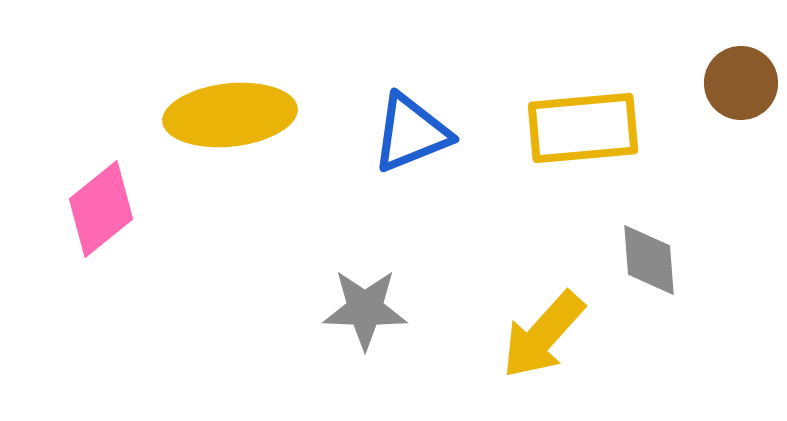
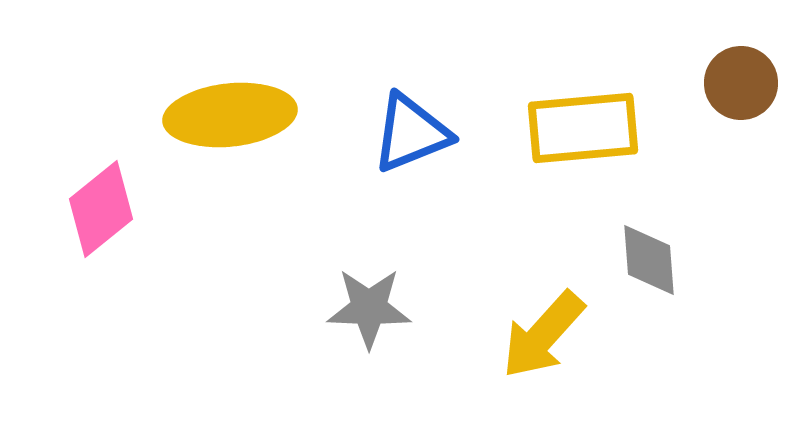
gray star: moved 4 px right, 1 px up
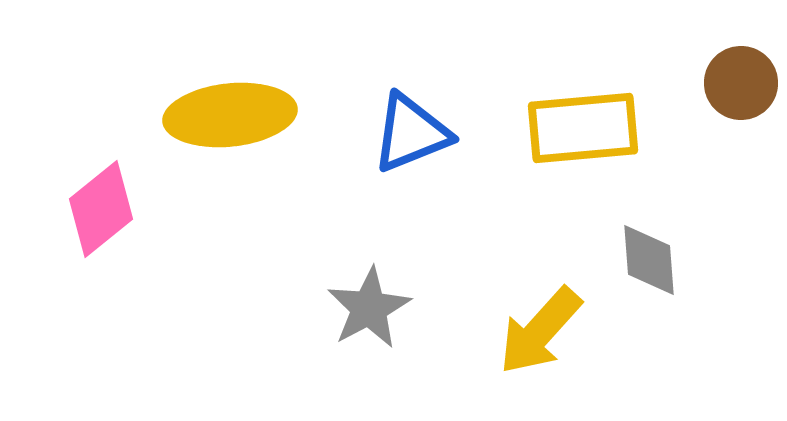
gray star: rotated 30 degrees counterclockwise
yellow arrow: moved 3 px left, 4 px up
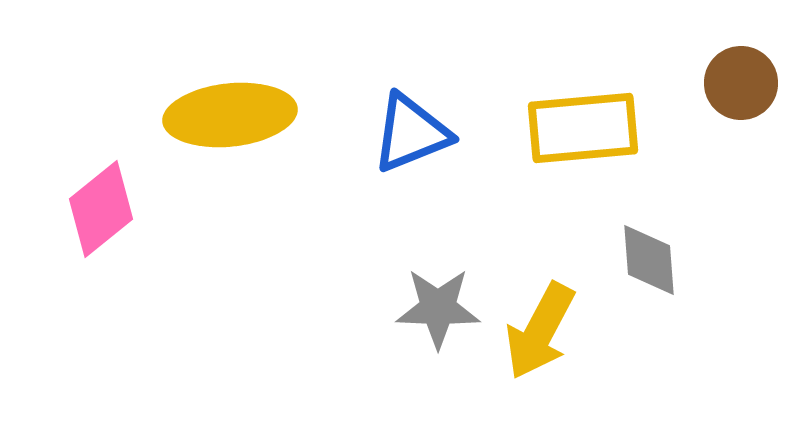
gray star: moved 69 px right; rotated 30 degrees clockwise
yellow arrow: rotated 14 degrees counterclockwise
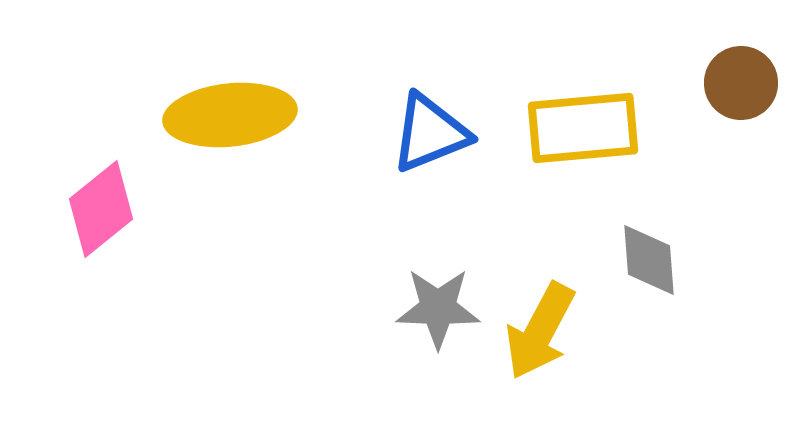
blue triangle: moved 19 px right
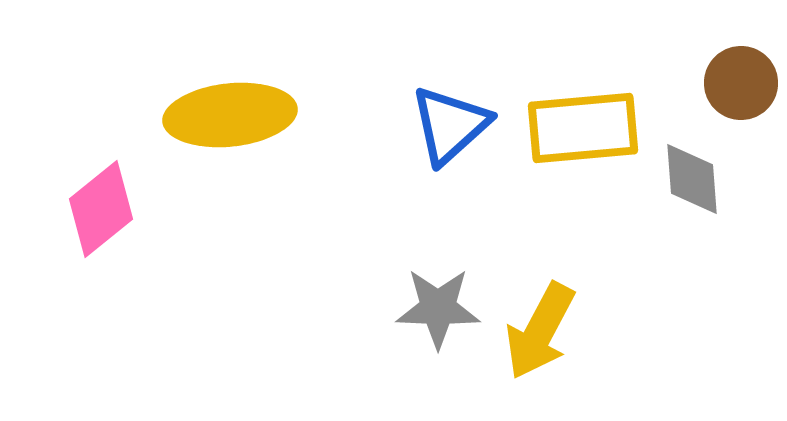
blue triangle: moved 20 px right, 8 px up; rotated 20 degrees counterclockwise
gray diamond: moved 43 px right, 81 px up
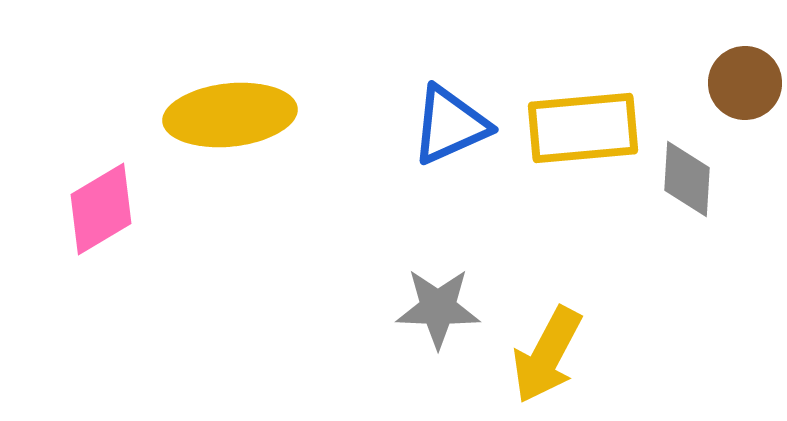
brown circle: moved 4 px right
blue triangle: rotated 18 degrees clockwise
gray diamond: moved 5 px left; rotated 8 degrees clockwise
pink diamond: rotated 8 degrees clockwise
yellow arrow: moved 7 px right, 24 px down
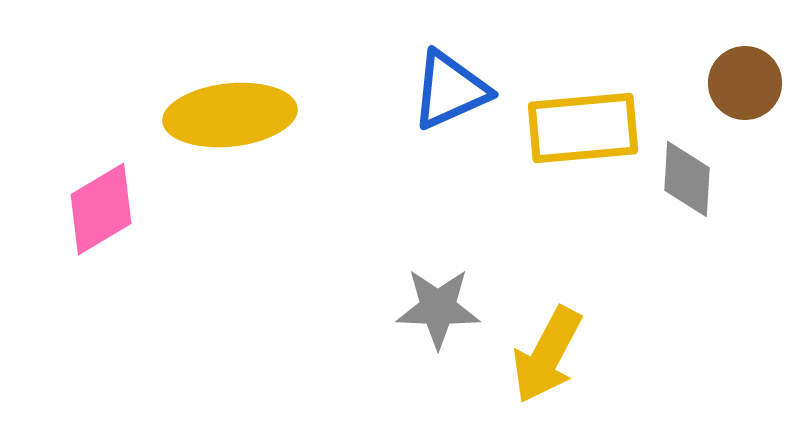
blue triangle: moved 35 px up
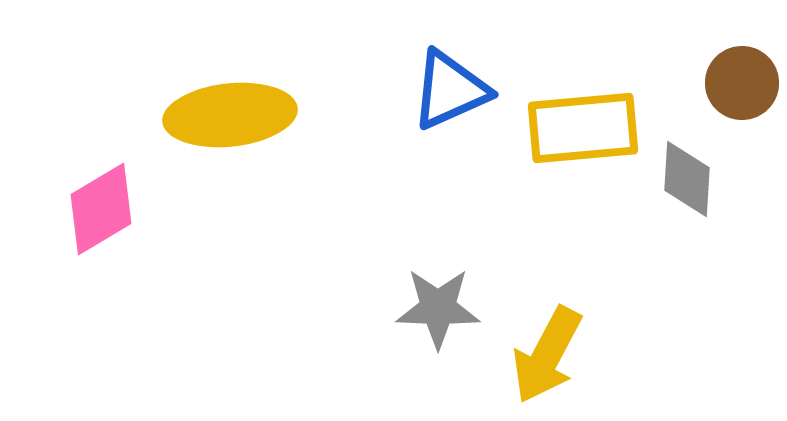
brown circle: moved 3 px left
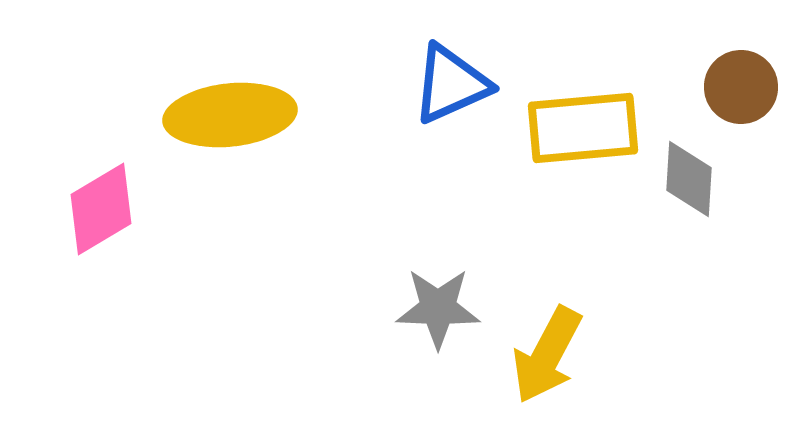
brown circle: moved 1 px left, 4 px down
blue triangle: moved 1 px right, 6 px up
gray diamond: moved 2 px right
